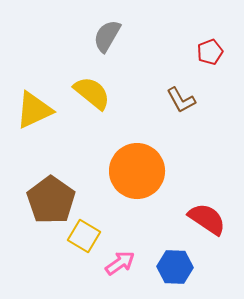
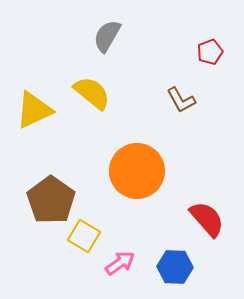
red semicircle: rotated 15 degrees clockwise
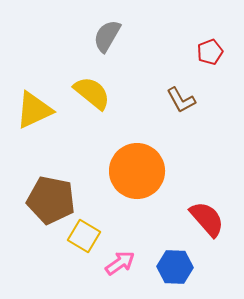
brown pentagon: rotated 24 degrees counterclockwise
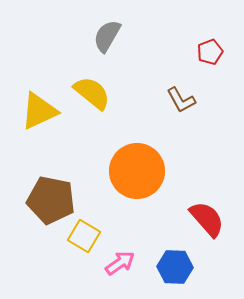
yellow triangle: moved 5 px right, 1 px down
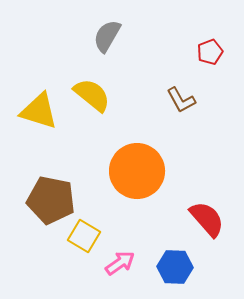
yellow semicircle: moved 2 px down
yellow triangle: rotated 42 degrees clockwise
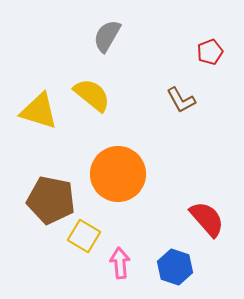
orange circle: moved 19 px left, 3 px down
pink arrow: rotated 60 degrees counterclockwise
blue hexagon: rotated 16 degrees clockwise
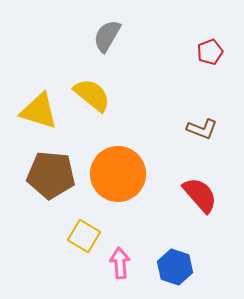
brown L-shape: moved 21 px right, 29 px down; rotated 40 degrees counterclockwise
brown pentagon: moved 25 px up; rotated 6 degrees counterclockwise
red semicircle: moved 7 px left, 24 px up
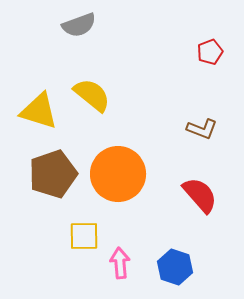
gray semicircle: moved 28 px left, 11 px up; rotated 140 degrees counterclockwise
brown pentagon: moved 2 px right, 1 px up; rotated 24 degrees counterclockwise
yellow square: rotated 32 degrees counterclockwise
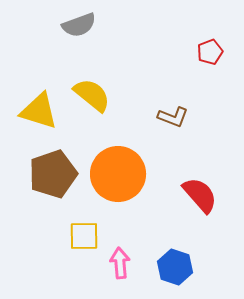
brown L-shape: moved 29 px left, 12 px up
